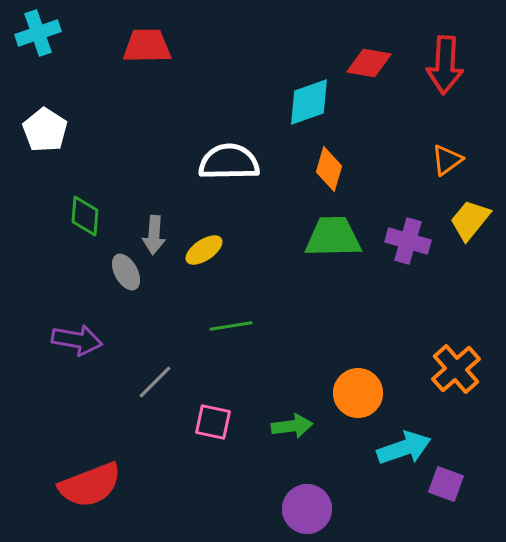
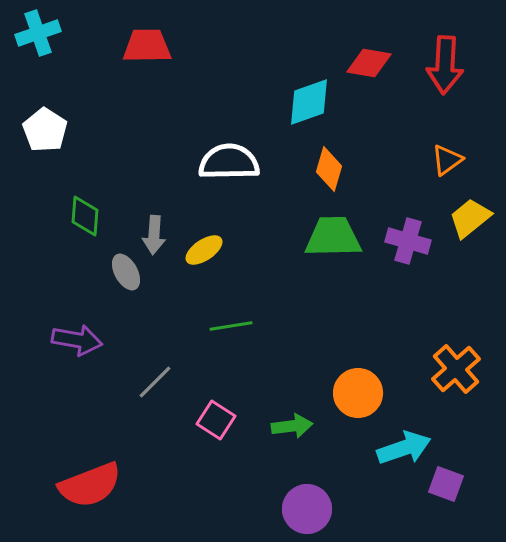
yellow trapezoid: moved 2 px up; rotated 12 degrees clockwise
pink square: moved 3 px right, 2 px up; rotated 21 degrees clockwise
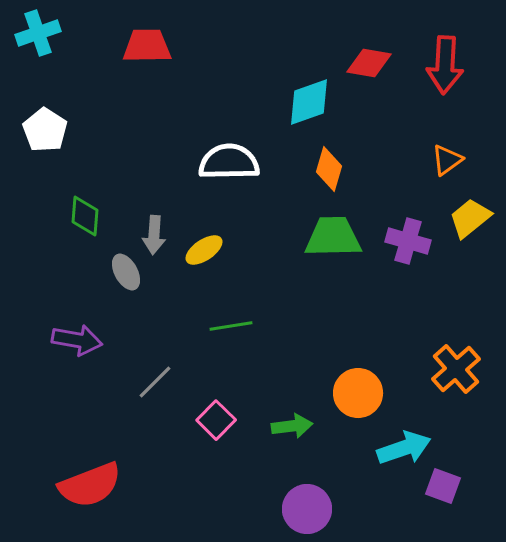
pink square: rotated 12 degrees clockwise
purple square: moved 3 px left, 2 px down
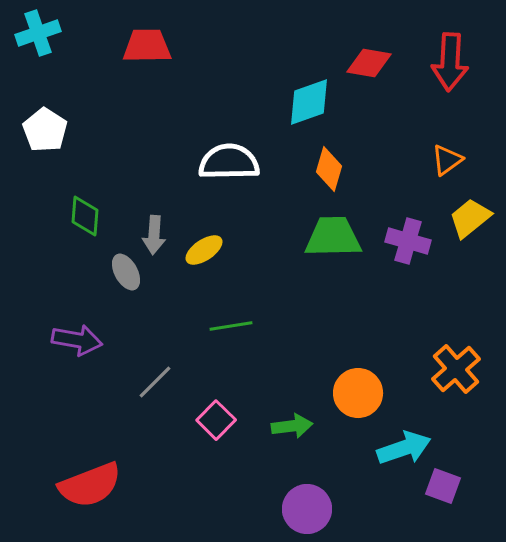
red arrow: moved 5 px right, 3 px up
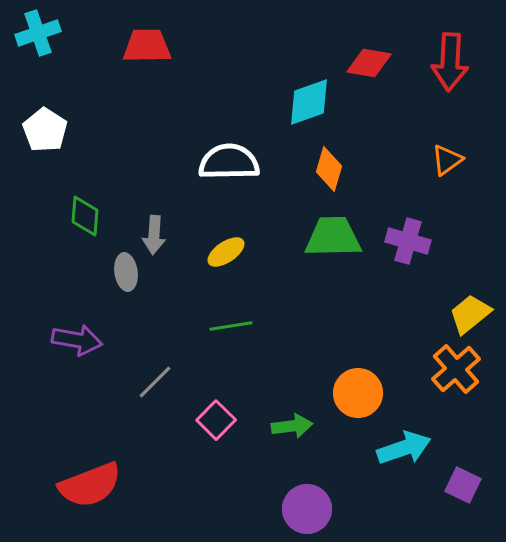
yellow trapezoid: moved 96 px down
yellow ellipse: moved 22 px right, 2 px down
gray ellipse: rotated 21 degrees clockwise
purple square: moved 20 px right, 1 px up; rotated 6 degrees clockwise
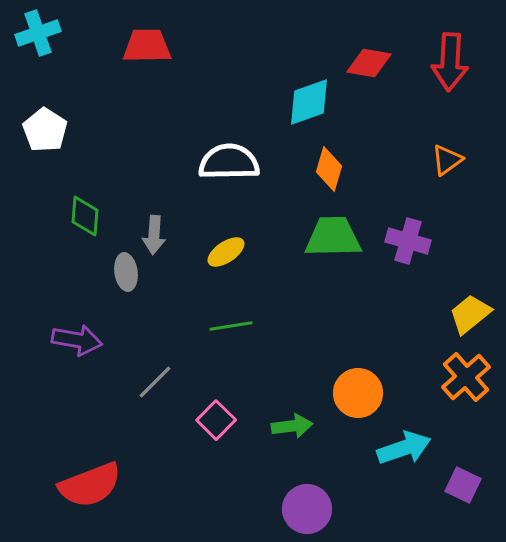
orange cross: moved 10 px right, 8 px down
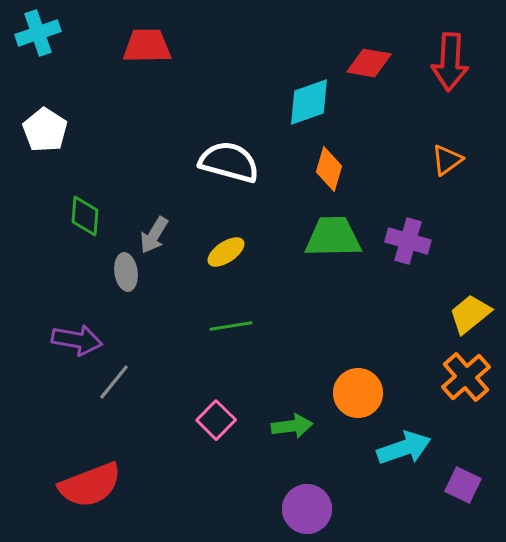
white semicircle: rotated 16 degrees clockwise
gray arrow: rotated 27 degrees clockwise
gray line: moved 41 px left; rotated 6 degrees counterclockwise
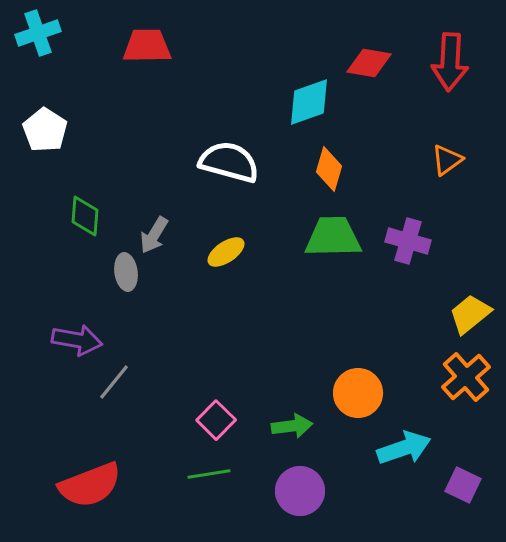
green line: moved 22 px left, 148 px down
purple circle: moved 7 px left, 18 px up
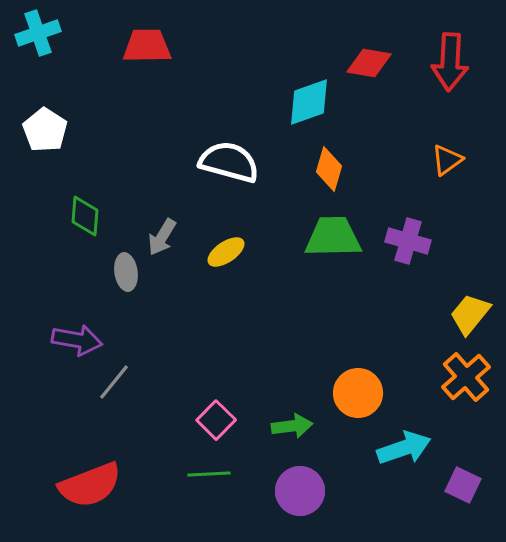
gray arrow: moved 8 px right, 2 px down
yellow trapezoid: rotated 12 degrees counterclockwise
green line: rotated 6 degrees clockwise
